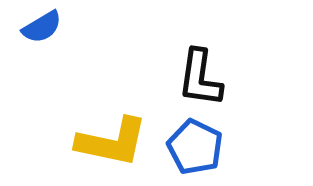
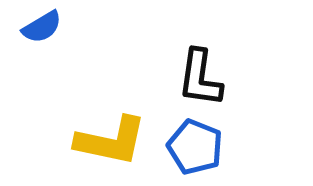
yellow L-shape: moved 1 px left, 1 px up
blue pentagon: rotated 4 degrees counterclockwise
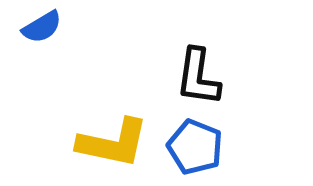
black L-shape: moved 2 px left, 1 px up
yellow L-shape: moved 2 px right, 2 px down
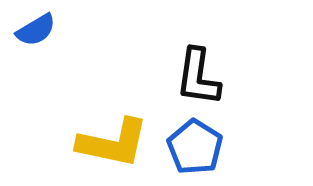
blue semicircle: moved 6 px left, 3 px down
blue pentagon: rotated 10 degrees clockwise
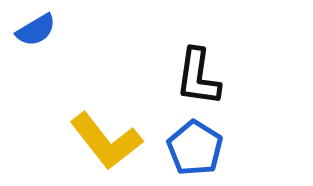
yellow L-shape: moved 7 px left, 2 px up; rotated 40 degrees clockwise
blue pentagon: moved 1 px down
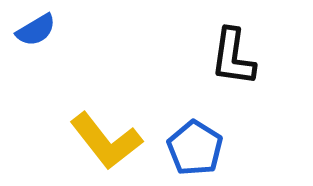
black L-shape: moved 35 px right, 20 px up
